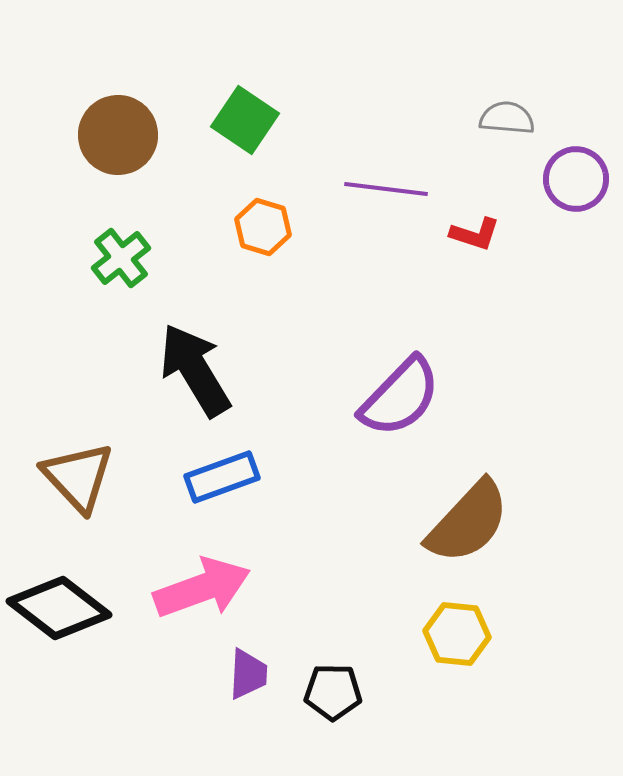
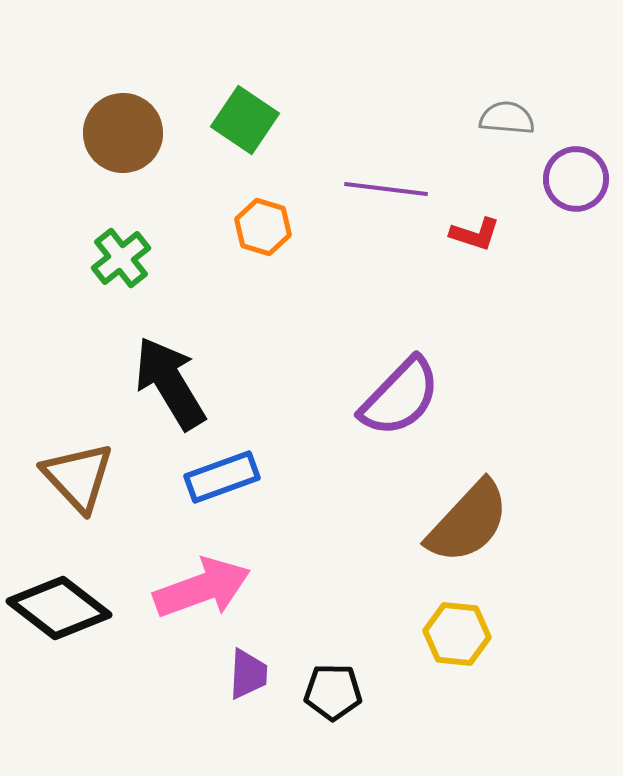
brown circle: moved 5 px right, 2 px up
black arrow: moved 25 px left, 13 px down
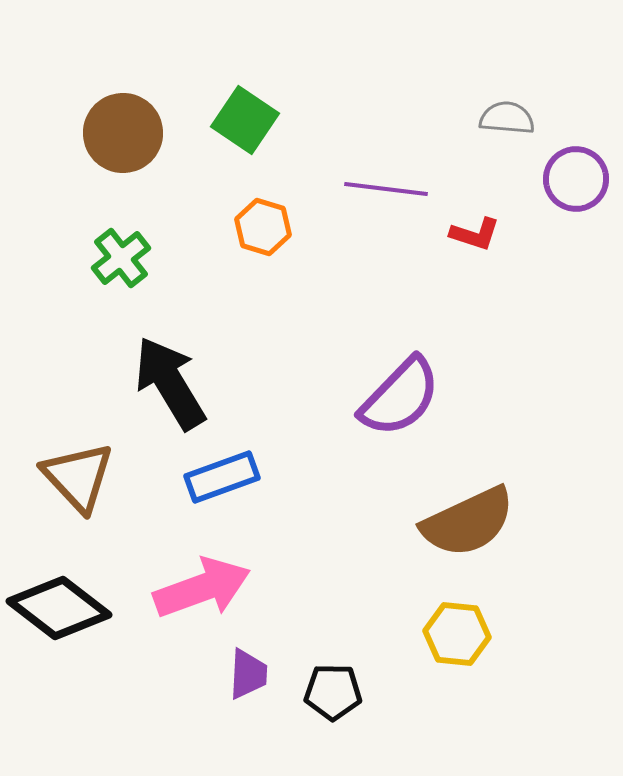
brown semicircle: rotated 22 degrees clockwise
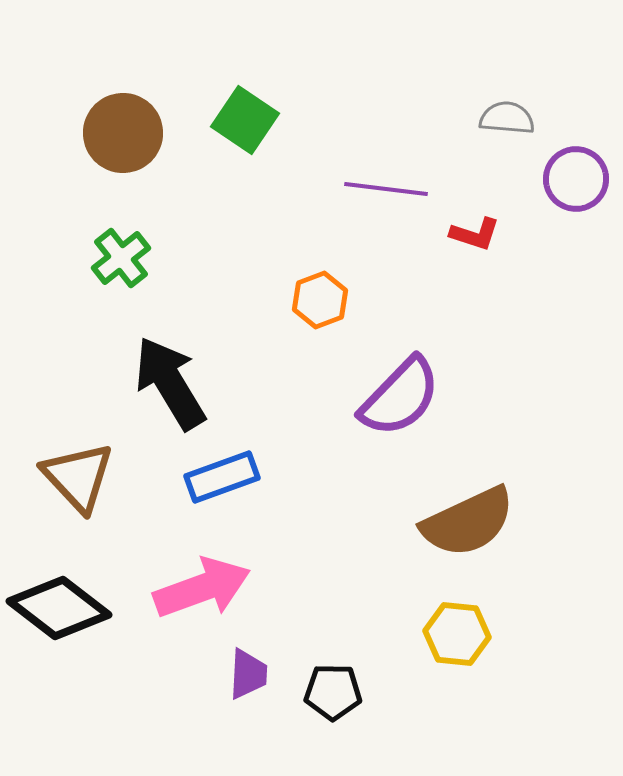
orange hexagon: moved 57 px right, 73 px down; rotated 22 degrees clockwise
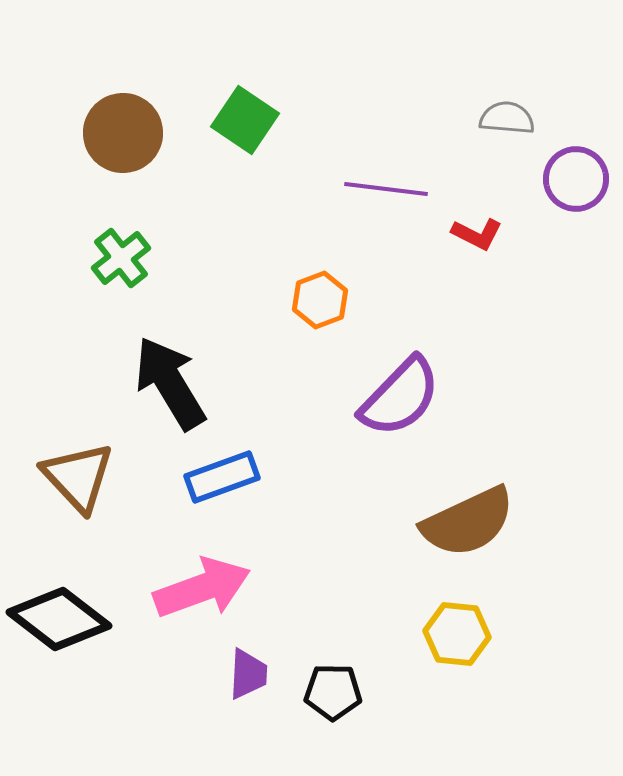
red L-shape: moved 2 px right; rotated 9 degrees clockwise
black diamond: moved 11 px down
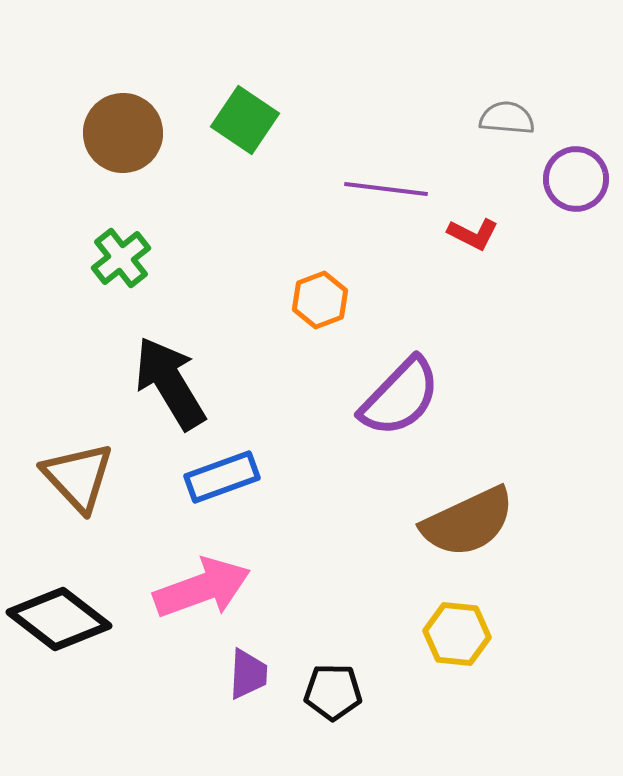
red L-shape: moved 4 px left
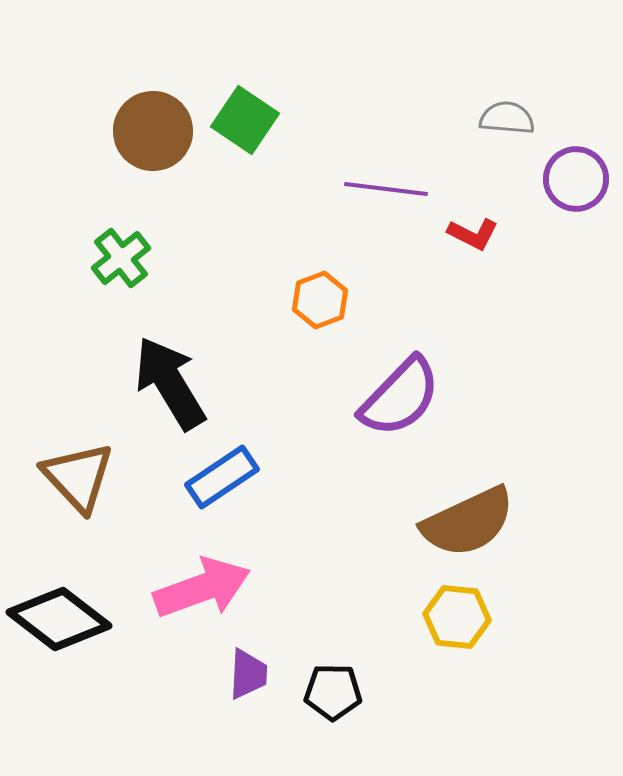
brown circle: moved 30 px right, 2 px up
blue rectangle: rotated 14 degrees counterclockwise
yellow hexagon: moved 17 px up
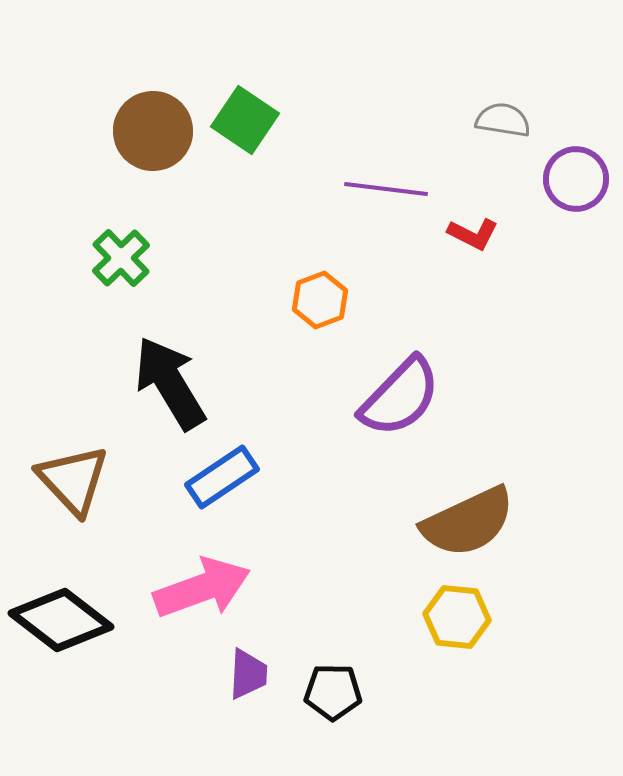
gray semicircle: moved 4 px left, 2 px down; rotated 4 degrees clockwise
green cross: rotated 6 degrees counterclockwise
brown triangle: moved 5 px left, 3 px down
black diamond: moved 2 px right, 1 px down
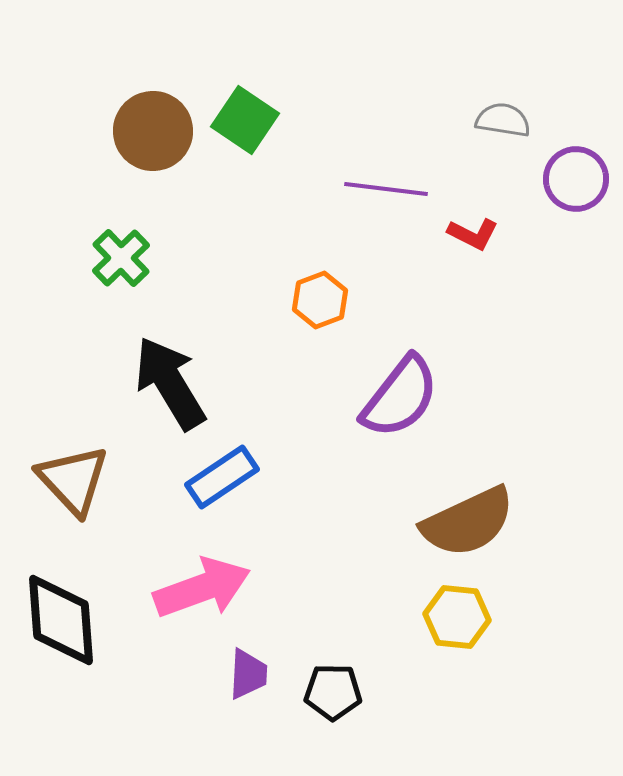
purple semicircle: rotated 6 degrees counterclockwise
black diamond: rotated 48 degrees clockwise
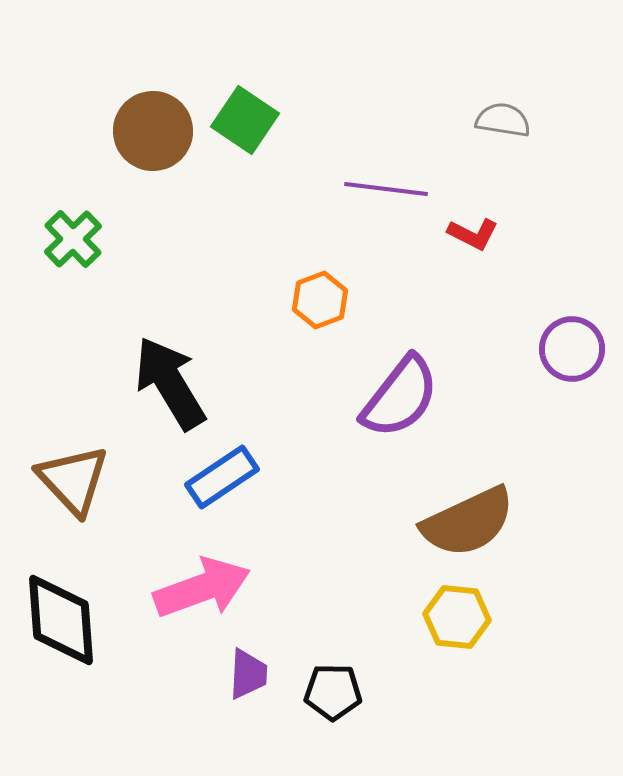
purple circle: moved 4 px left, 170 px down
green cross: moved 48 px left, 19 px up
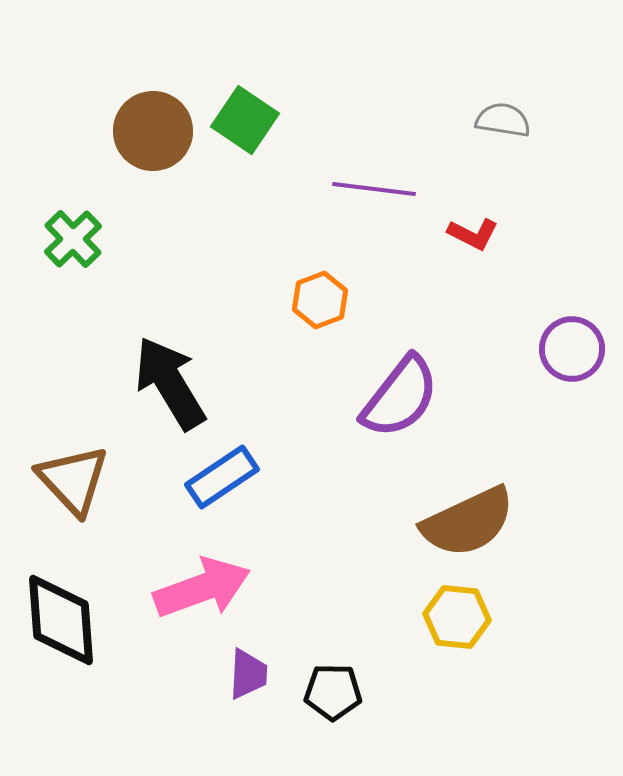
purple line: moved 12 px left
